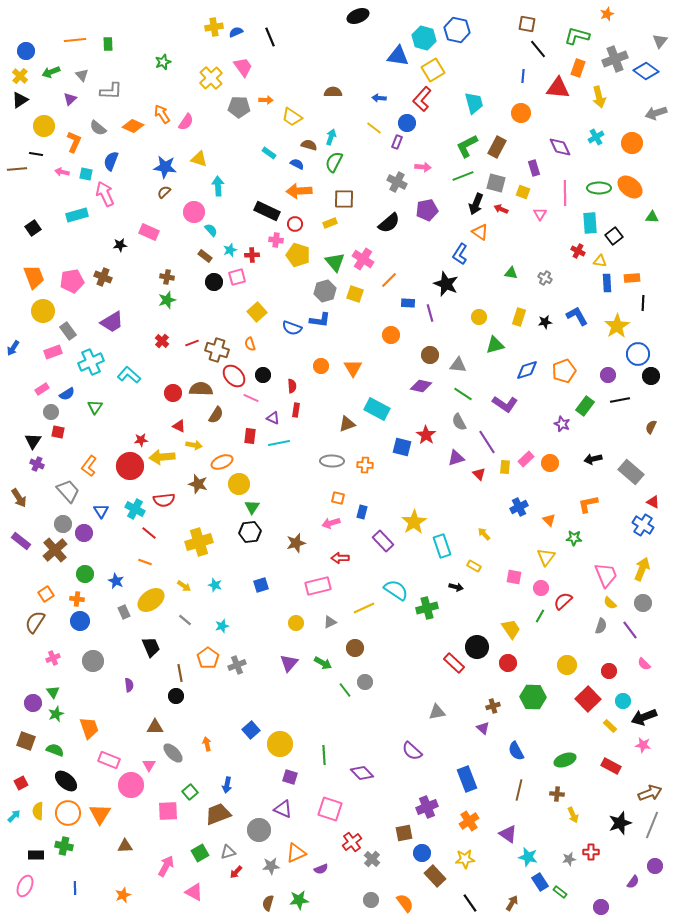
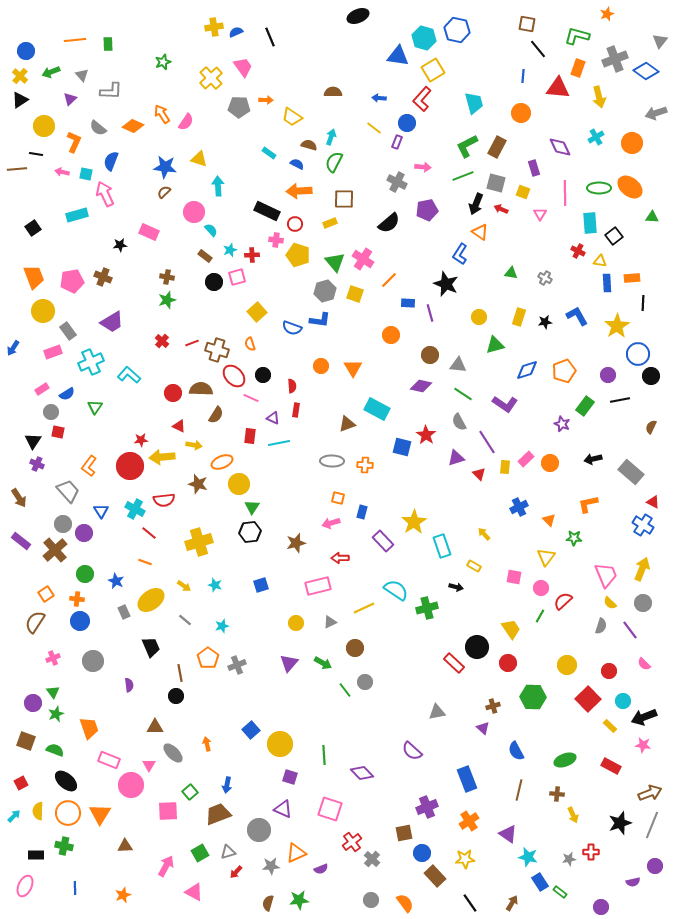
purple semicircle at (633, 882): rotated 40 degrees clockwise
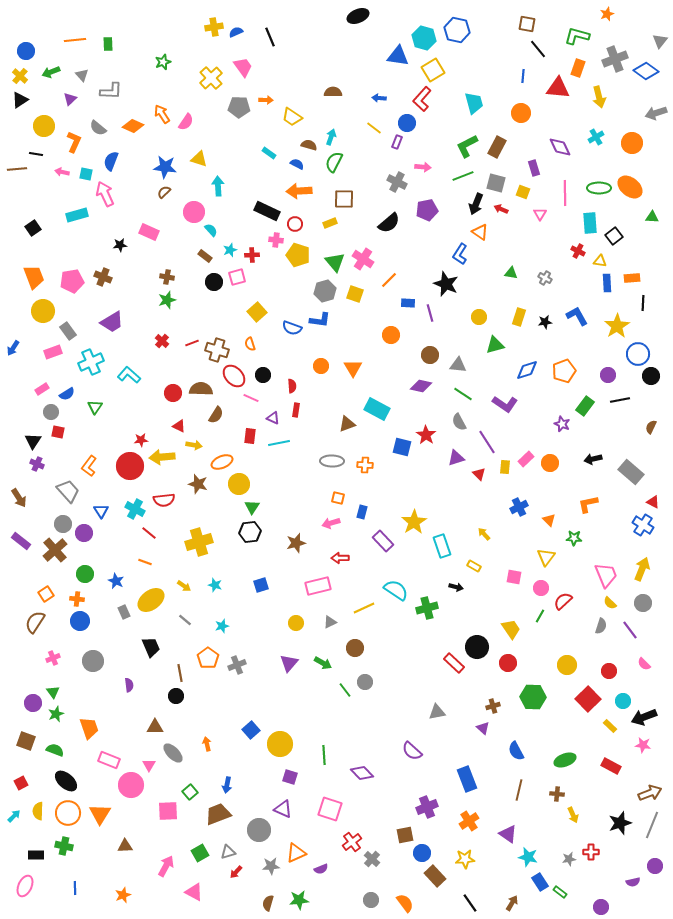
brown square at (404, 833): moved 1 px right, 2 px down
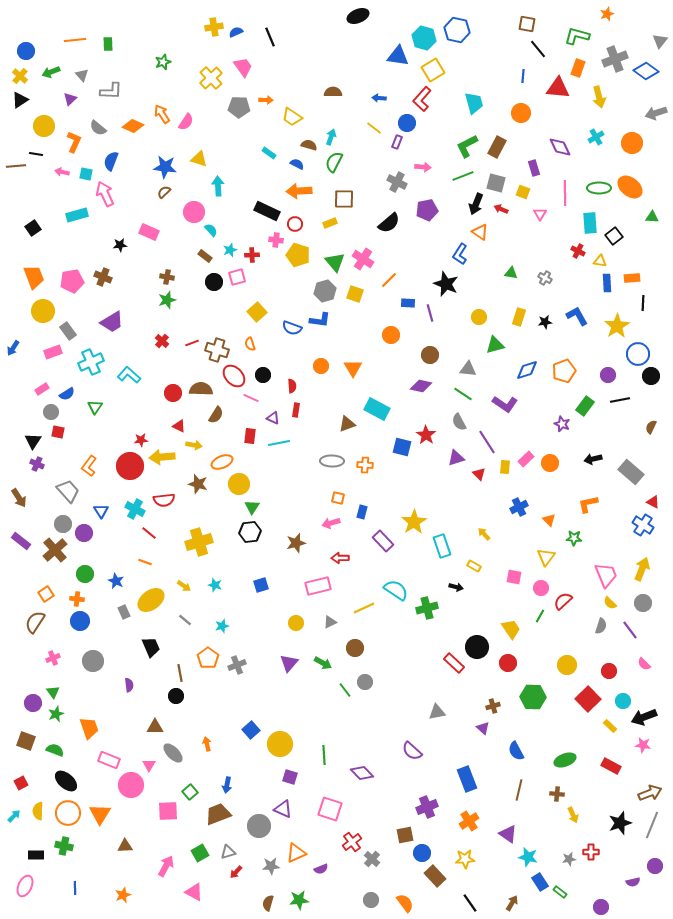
brown line at (17, 169): moved 1 px left, 3 px up
gray triangle at (458, 365): moved 10 px right, 4 px down
gray circle at (259, 830): moved 4 px up
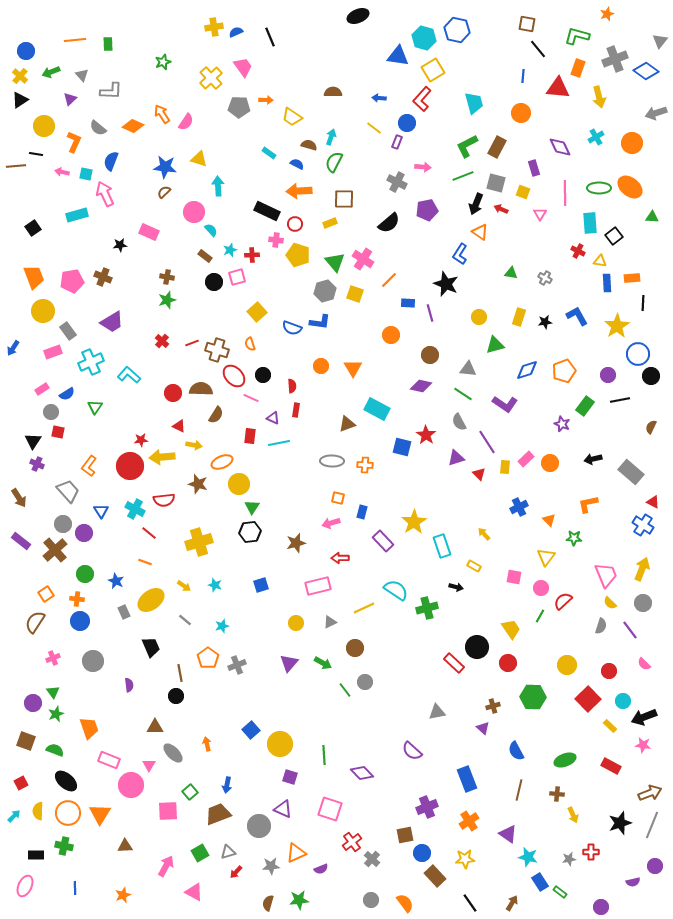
blue L-shape at (320, 320): moved 2 px down
